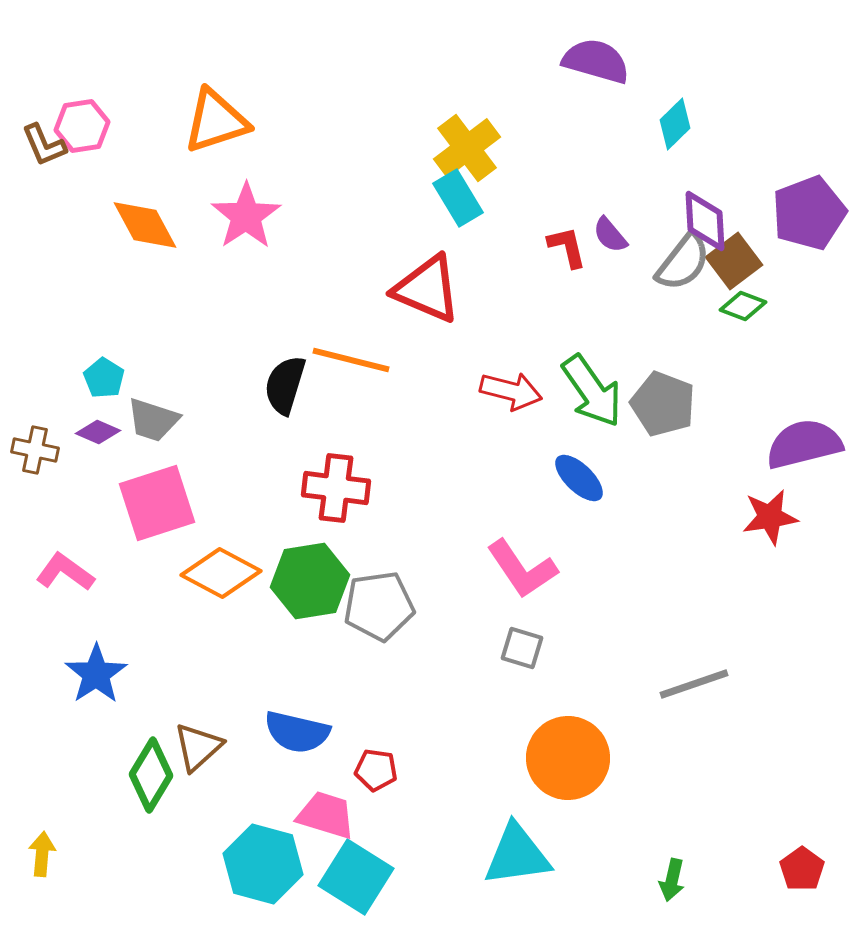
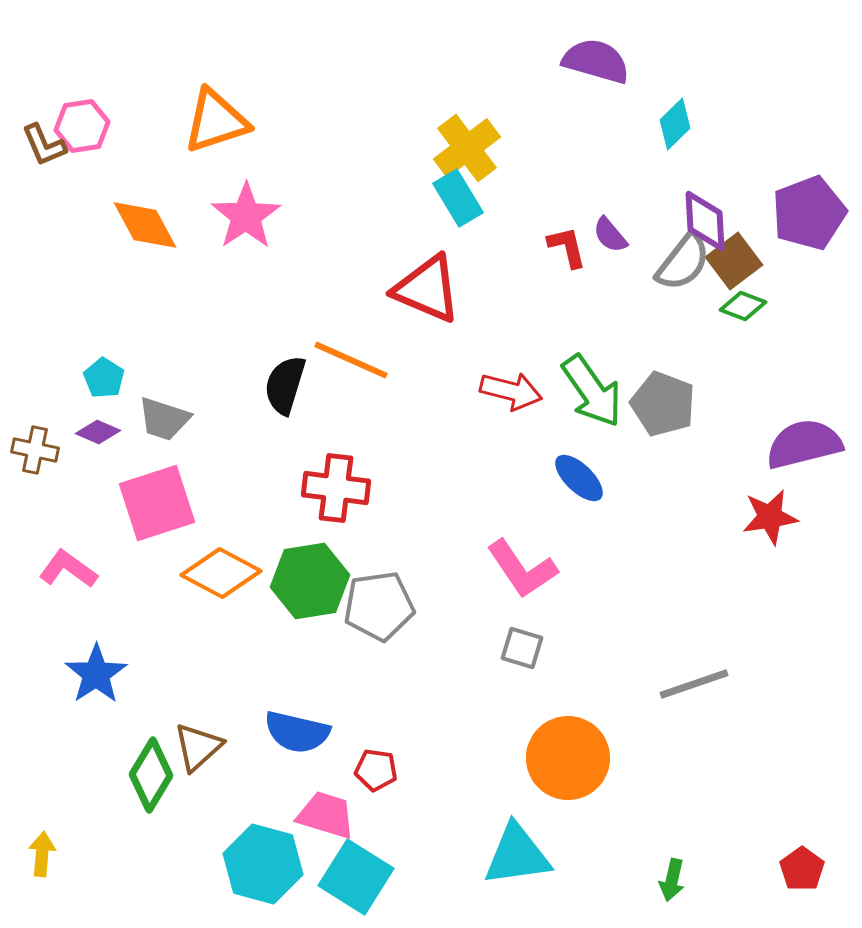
orange line at (351, 360): rotated 10 degrees clockwise
gray trapezoid at (153, 420): moved 11 px right, 1 px up
pink L-shape at (65, 572): moved 3 px right, 3 px up
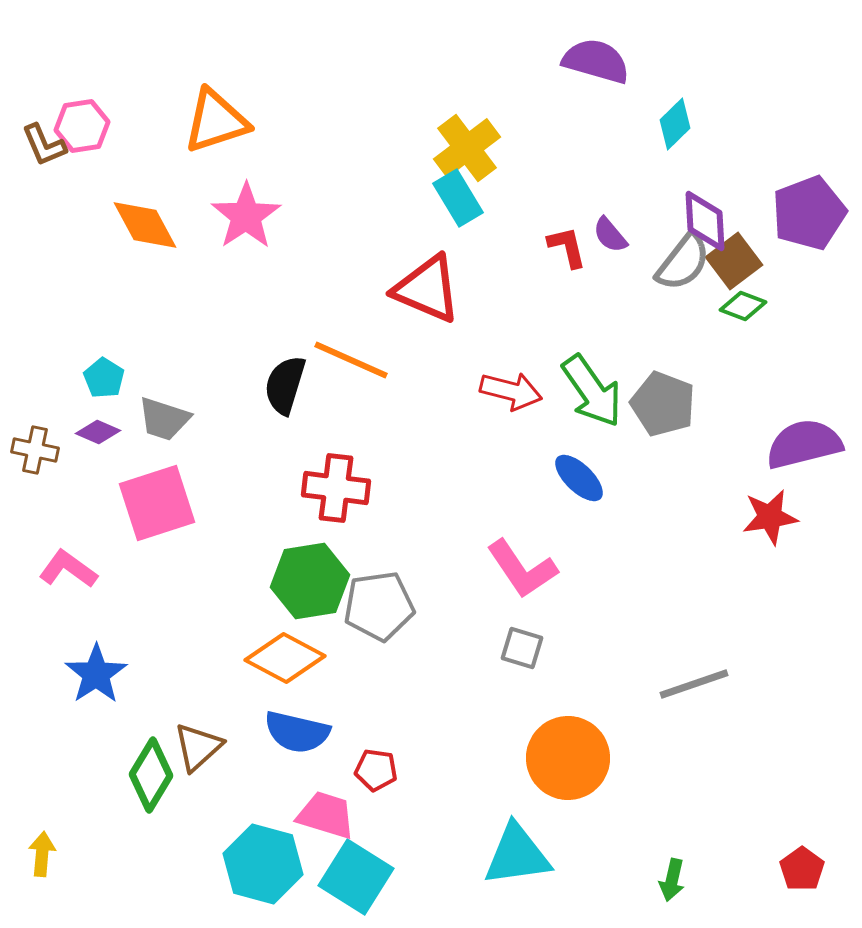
orange diamond at (221, 573): moved 64 px right, 85 px down
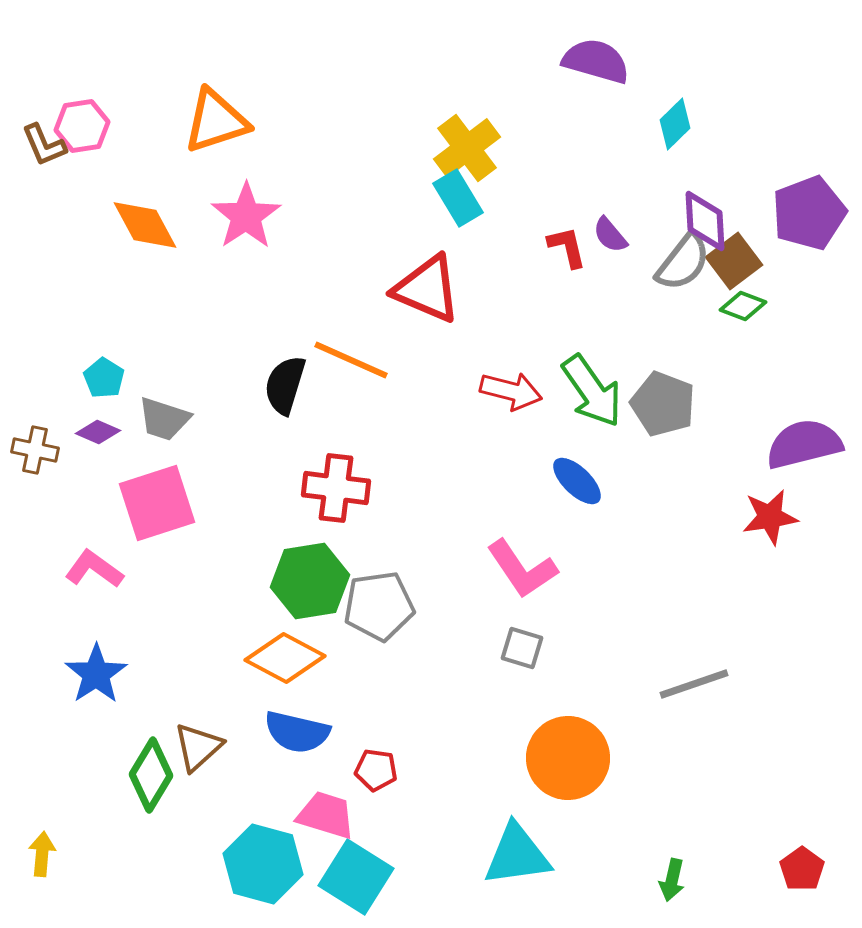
blue ellipse at (579, 478): moved 2 px left, 3 px down
pink L-shape at (68, 569): moved 26 px right
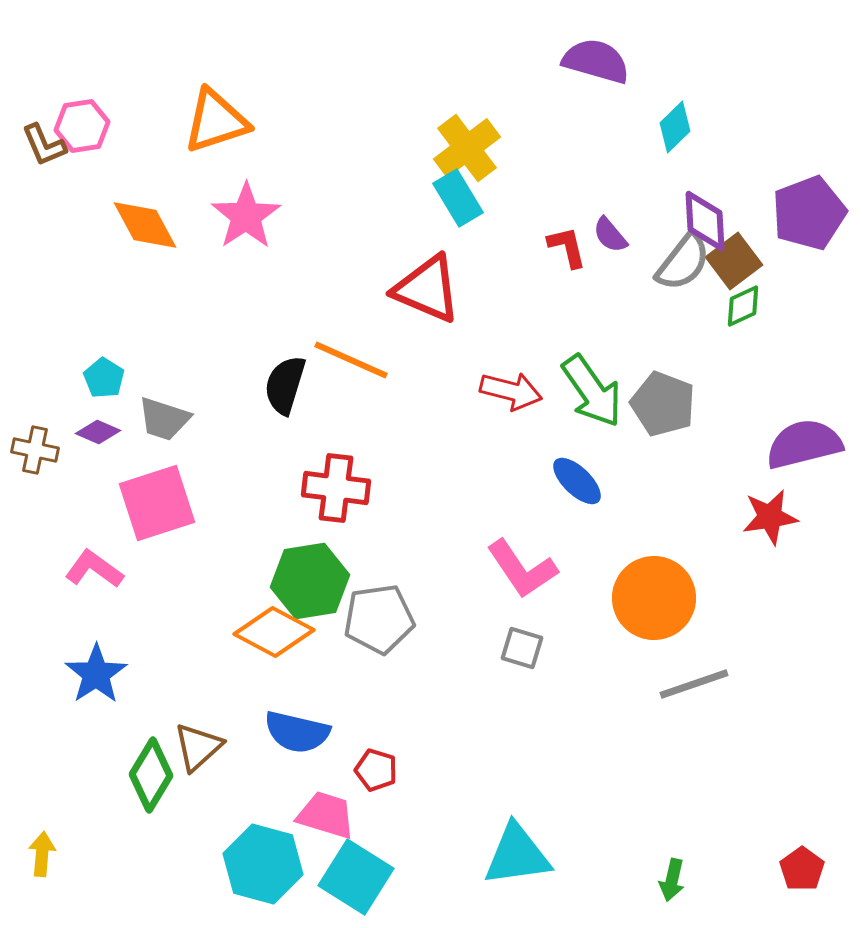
cyan diamond at (675, 124): moved 3 px down
green diamond at (743, 306): rotated 45 degrees counterclockwise
gray pentagon at (379, 606): moved 13 px down
orange diamond at (285, 658): moved 11 px left, 26 px up
orange circle at (568, 758): moved 86 px right, 160 px up
red pentagon at (376, 770): rotated 9 degrees clockwise
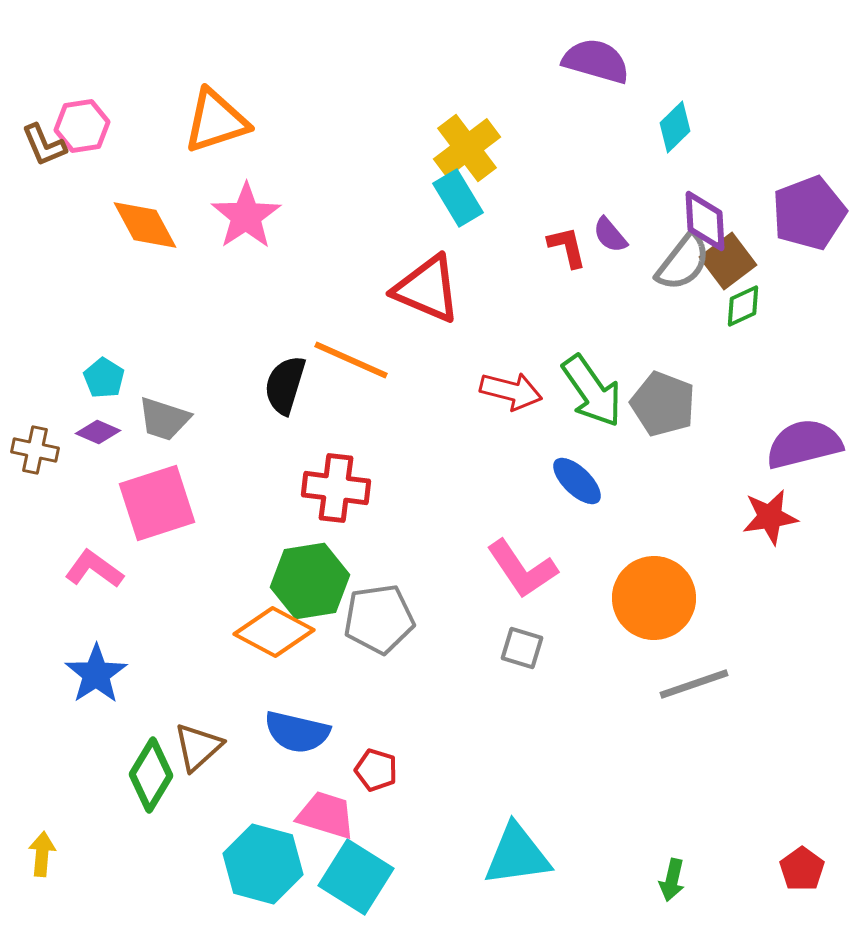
brown square at (734, 261): moved 6 px left
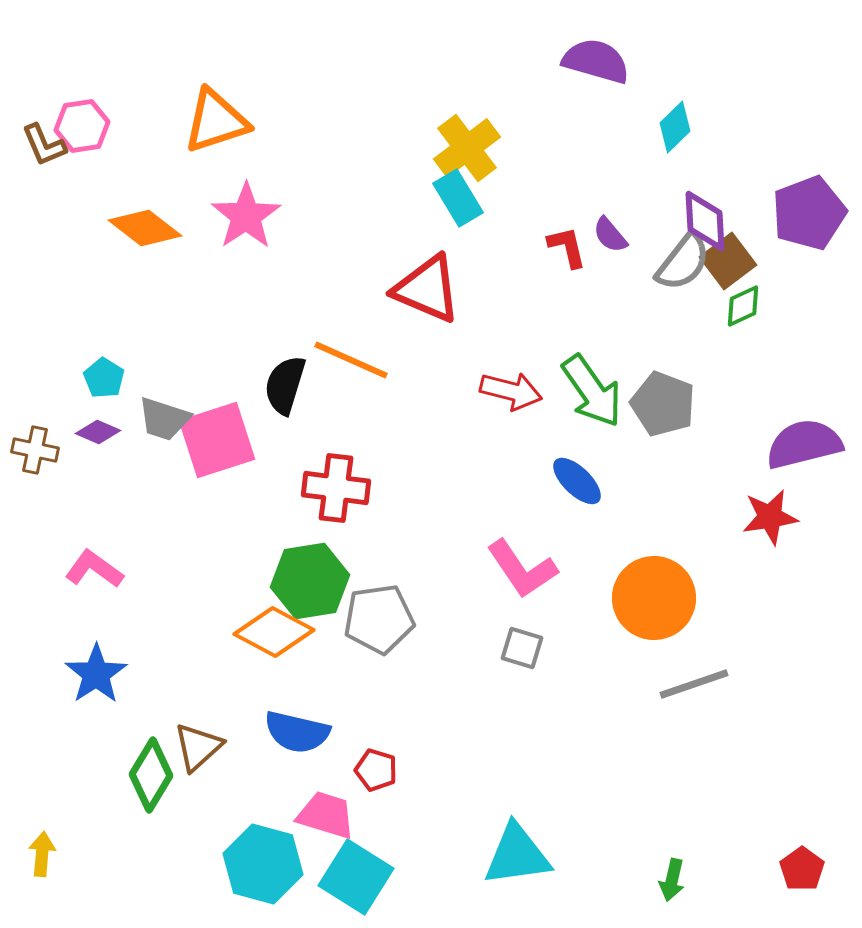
orange diamond at (145, 225): moved 3 px down; rotated 24 degrees counterclockwise
pink square at (157, 503): moved 60 px right, 63 px up
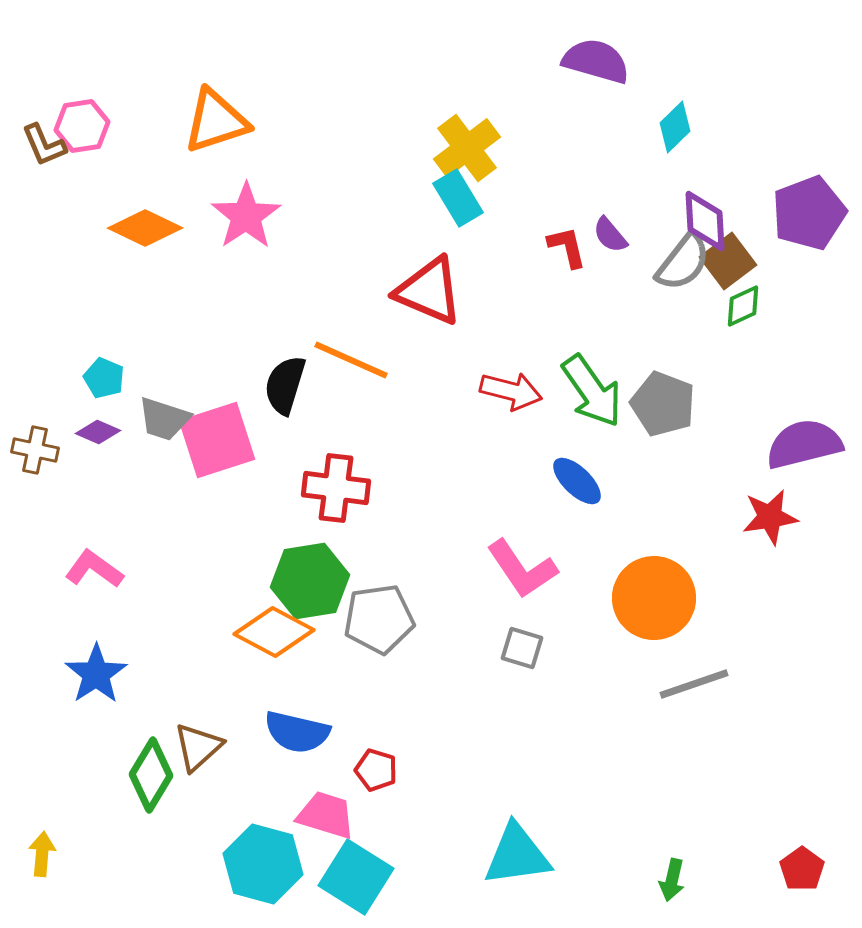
orange diamond at (145, 228): rotated 12 degrees counterclockwise
red triangle at (427, 289): moved 2 px right, 2 px down
cyan pentagon at (104, 378): rotated 9 degrees counterclockwise
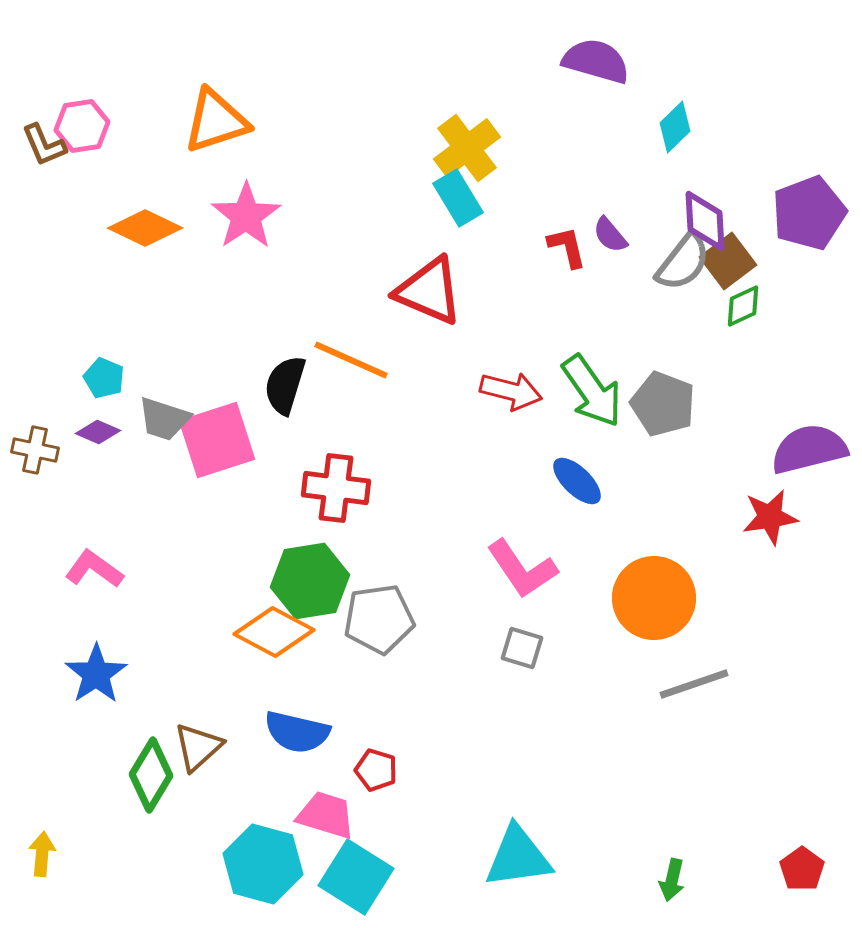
purple semicircle at (804, 444): moved 5 px right, 5 px down
cyan triangle at (517, 855): moved 1 px right, 2 px down
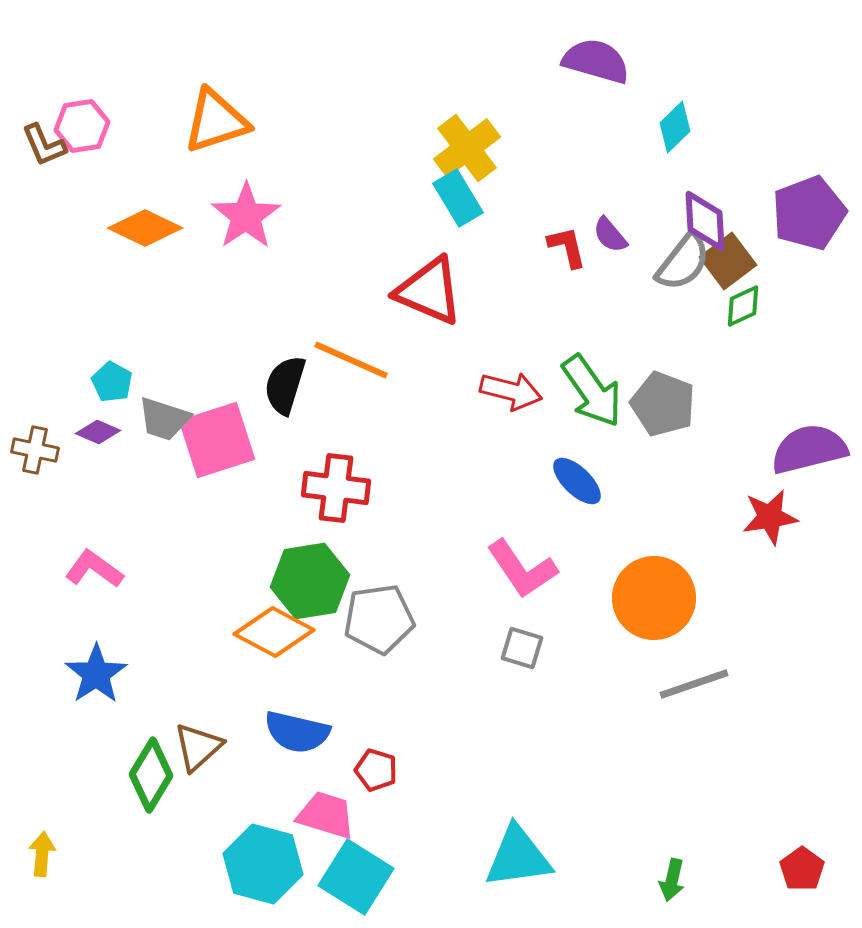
cyan pentagon at (104, 378): moved 8 px right, 4 px down; rotated 6 degrees clockwise
